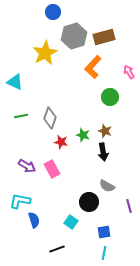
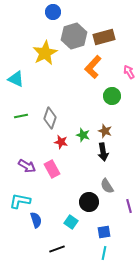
cyan triangle: moved 1 px right, 3 px up
green circle: moved 2 px right, 1 px up
gray semicircle: rotated 28 degrees clockwise
blue semicircle: moved 2 px right
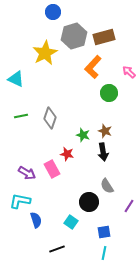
pink arrow: rotated 16 degrees counterclockwise
green circle: moved 3 px left, 3 px up
red star: moved 6 px right, 12 px down
purple arrow: moved 7 px down
purple line: rotated 48 degrees clockwise
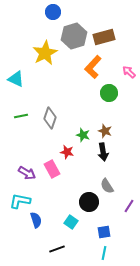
red star: moved 2 px up
